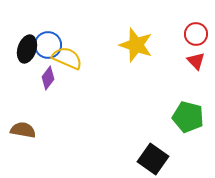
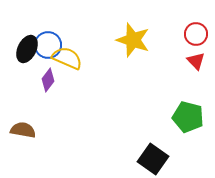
yellow star: moved 3 px left, 5 px up
black ellipse: rotated 8 degrees clockwise
purple diamond: moved 2 px down
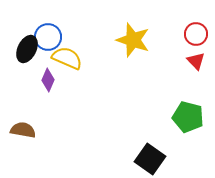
blue circle: moved 8 px up
purple diamond: rotated 15 degrees counterclockwise
black square: moved 3 px left
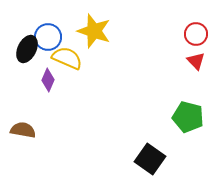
yellow star: moved 39 px left, 9 px up
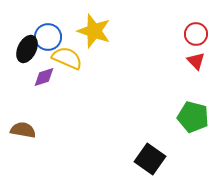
purple diamond: moved 4 px left, 3 px up; rotated 50 degrees clockwise
green pentagon: moved 5 px right
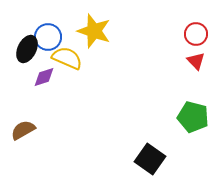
brown semicircle: rotated 40 degrees counterclockwise
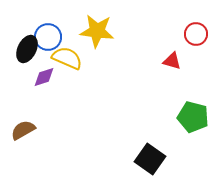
yellow star: moved 3 px right; rotated 12 degrees counterclockwise
red triangle: moved 24 px left; rotated 30 degrees counterclockwise
